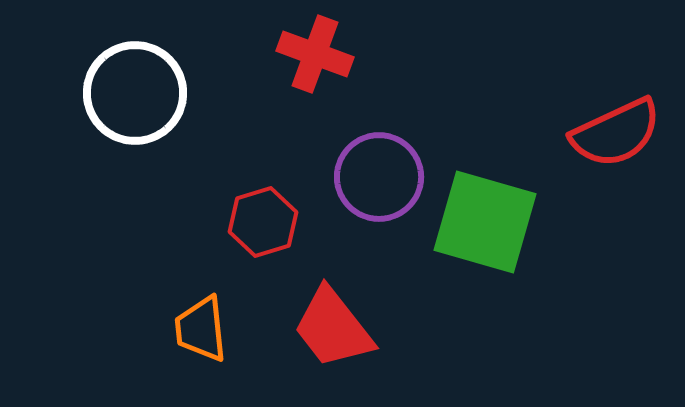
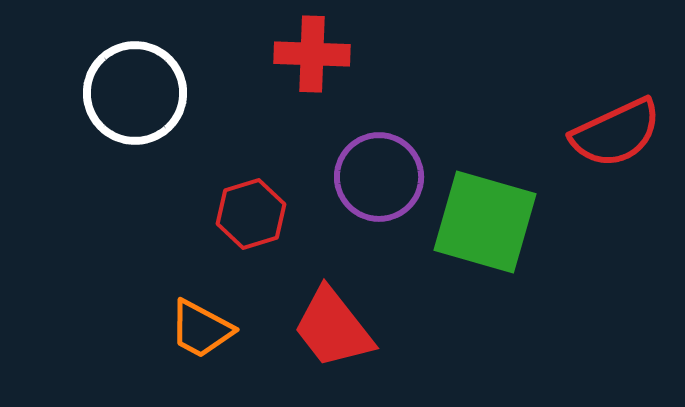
red cross: moved 3 px left; rotated 18 degrees counterclockwise
red hexagon: moved 12 px left, 8 px up
orange trapezoid: rotated 56 degrees counterclockwise
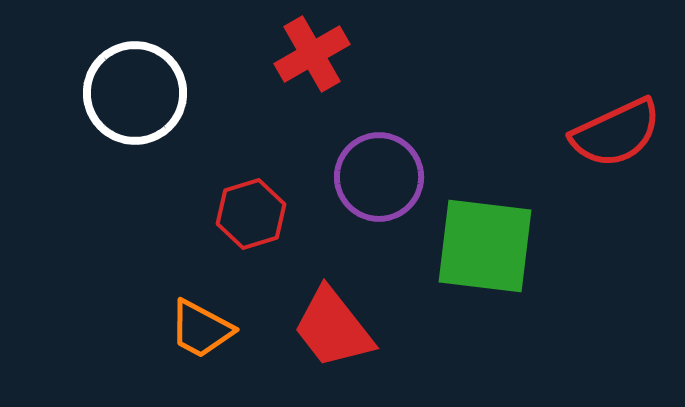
red cross: rotated 32 degrees counterclockwise
green square: moved 24 px down; rotated 9 degrees counterclockwise
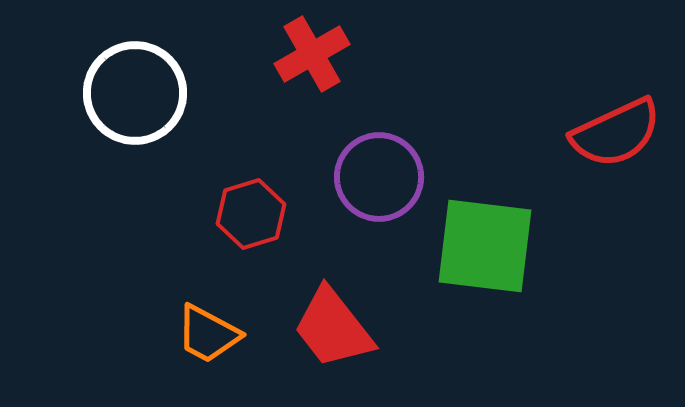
orange trapezoid: moved 7 px right, 5 px down
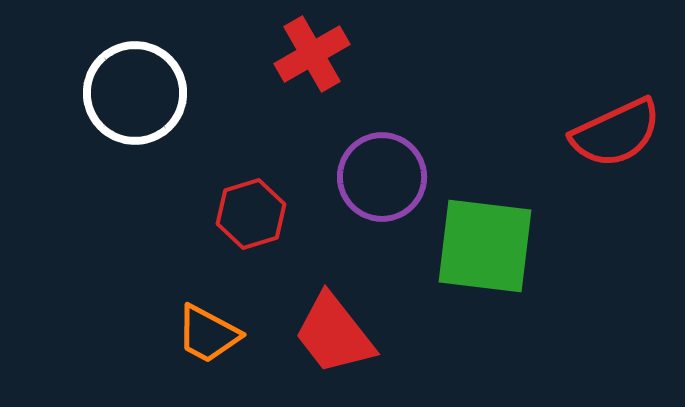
purple circle: moved 3 px right
red trapezoid: moved 1 px right, 6 px down
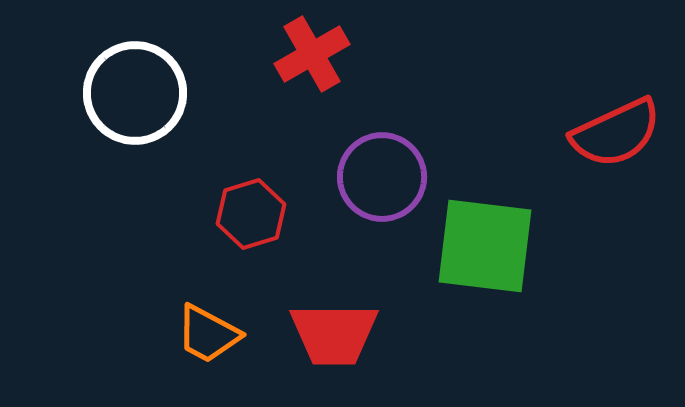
red trapezoid: rotated 52 degrees counterclockwise
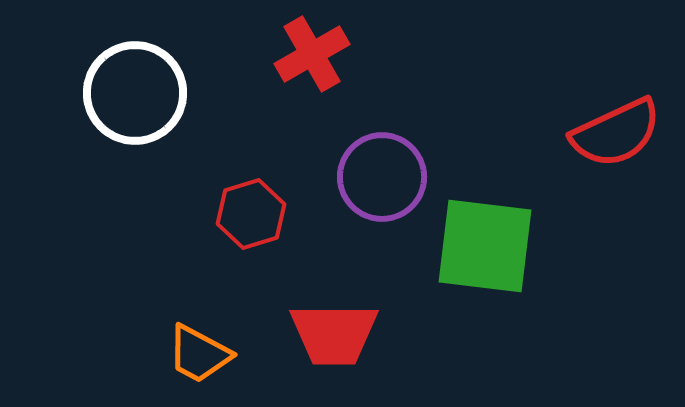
orange trapezoid: moved 9 px left, 20 px down
